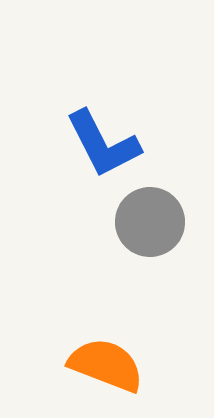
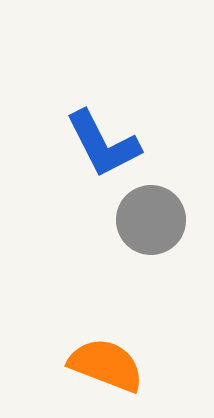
gray circle: moved 1 px right, 2 px up
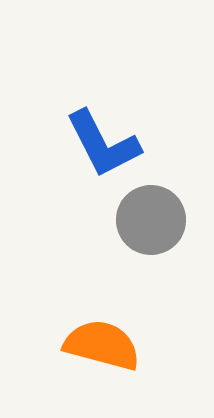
orange semicircle: moved 4 px left, 20 px up; rotated 6 degrees counterclockwise
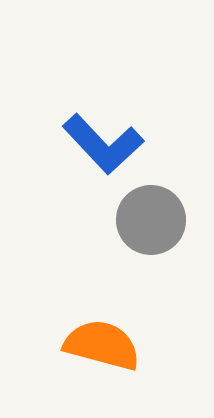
blue L-shape: rotated 16 degrees counterclockwise
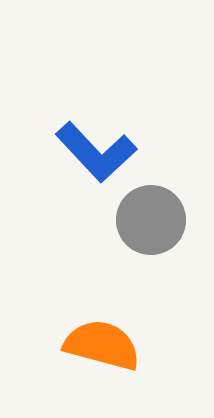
blue L-shape: moved 7 px left, 8 px down
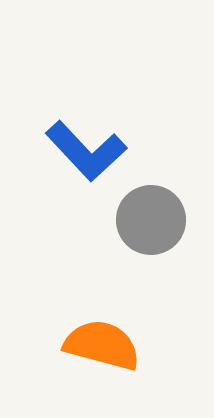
blue L-shape: moved 10 px left, 1 px up
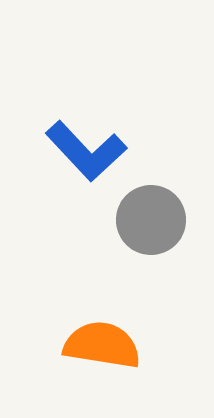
orange semicircle: rotated 6 degrees counterclockwise
